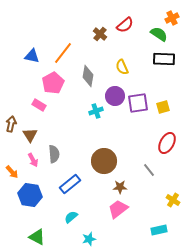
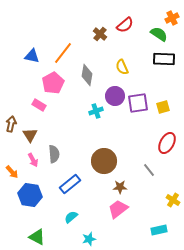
gray diamond: moved 1 px left, 1 px up
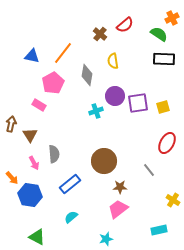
yellow semicircle: moved 9 px left, 6 px up; rotated 14 degrees clockwise
pink arrow: moved 1 px right, 3 px down
orange arrow: moved 6 px down
cyan star: moved 17 px right
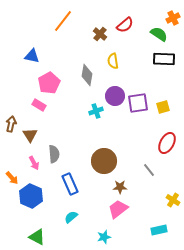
orange cross: moved 1 px right
orange line: moved 32 px up
pink pentagon: moved 4 px left
blue rectangle: rotated 75 degrees counterclockwise
blue hexagon: moved 1 px right, 1 px down; rotated 15 degrees clockwise
cyan star: moved 2 px left, 2 px up
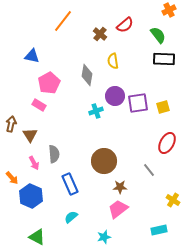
orange cross: moved 4 px left, 8 px up
green semicircle: moved 1 px left, 1 px down; rotated 18 degrees clockwise
